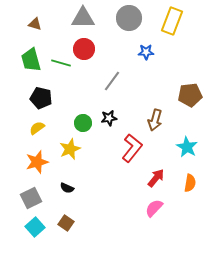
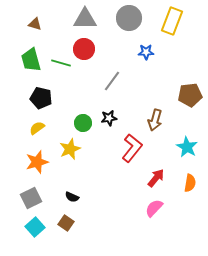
gray triangle: moved 2 px right, 1 px down
black semicircle: moved 5 px right, 9 px down
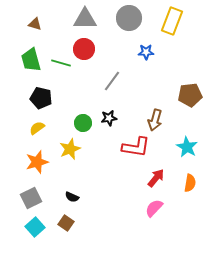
red L-shape: moved 4 px right, 1 px up; rotated 60 degrees clockwise
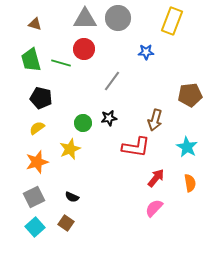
gray circle: moved 11 px left
orange semicircle: rotated 18 degrees counterclockwise
gray square: moved 3 px right, 1 px up
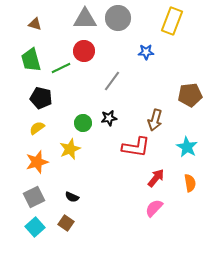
red circle: moved 2 px down
green line: moved 5 px down; rotated 42 degrees counterclockwise
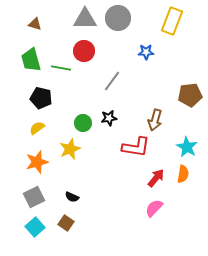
green line: rotated 36 degrees clockwise
orange semicircle: moved 7 px left, 9 px up; rotated 18 degrees clockwise
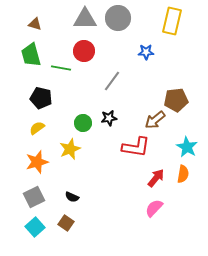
yellow rectangle: rotated 8 degrees counterclockwise
green trapezoid: moved 5 px up
brown pentagon: moved 14 px left, 5 px down
brown arrow: rotated 35 degrees clockwise
